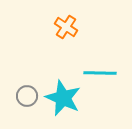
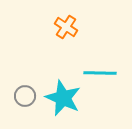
gray circle: moved 2 px left
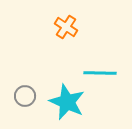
cyan star: moved 4 px right, 4 px down
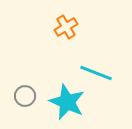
orange cross: rotated 25 degrees clockwise
cyan line: moved 4 px left; rotated 20 degrees clockwise
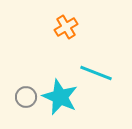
gray circle: moved 1 px right, 1 px down
cyan star: moved 7 px left, 5 px up
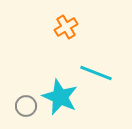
gray circle: moved 9 px down
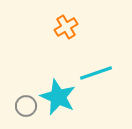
cyan line: rotated 40 degrees counterclockwise
cyan star: moved 2 px left
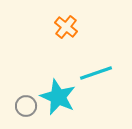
orange cross: rotated 20 degrees counterclockwise
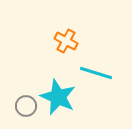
orange cross: moved 14 px down; rotated 10 degrees counterclockwise
cyan line: rotated 36 degrees clockwise
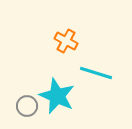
cyan star: moved 1 px left, 1 px up
gray circle: moved 1 px right
